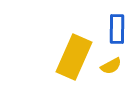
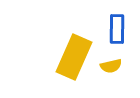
yellow semicircle: rotated 15 degrees clockwise
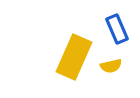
blue rectangle: rotated 24 degrees counterclockwise
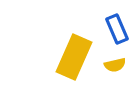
yellow semicircle: moved 4 px right, 1 px up
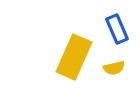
yellow semicircle: moved 1 px left, 3 px down
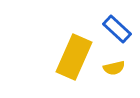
blue rectangle: rotated 24 degrees counterclockwise
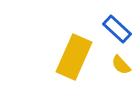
yellow semicircle: moved 7 px right, 3 px up; rotated 60 degrees clockwise
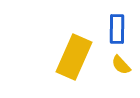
blue rectangle: rotated 48 degrees clockwise
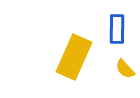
yellow semicircle: moved 4 px right, 4 px down
